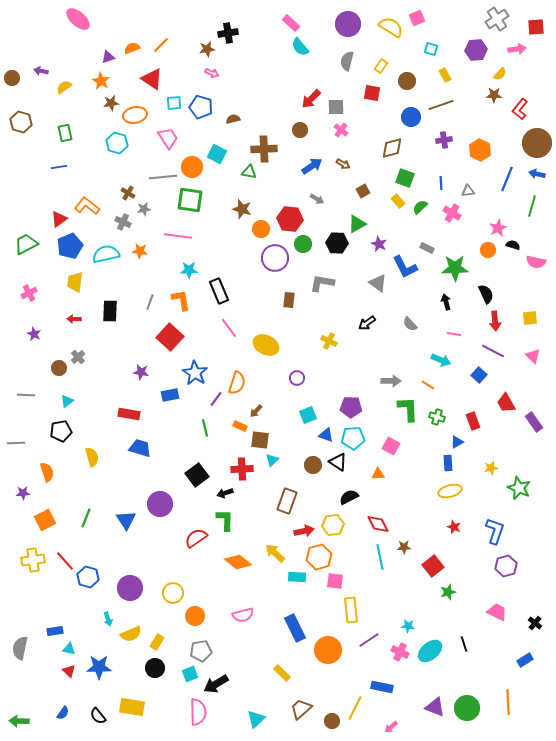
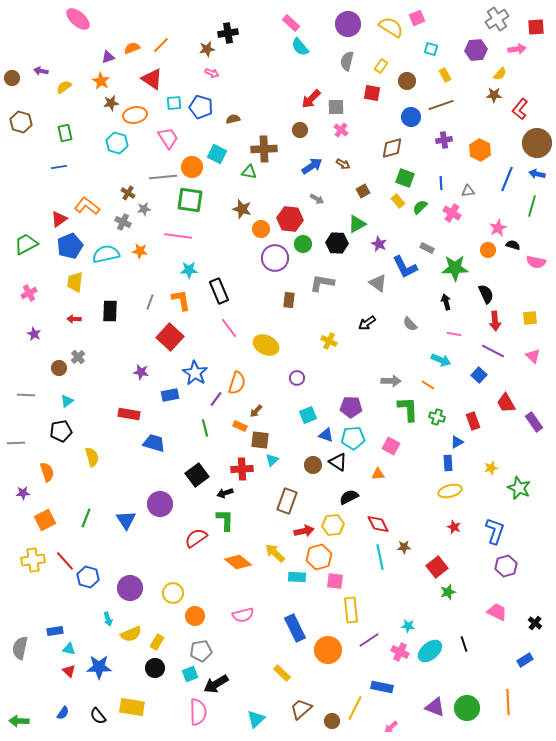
blue trapezoid at (140, 448): moved 14 px right, 5 px up
red square at (433, 566): moved 4 px right, 1 px down
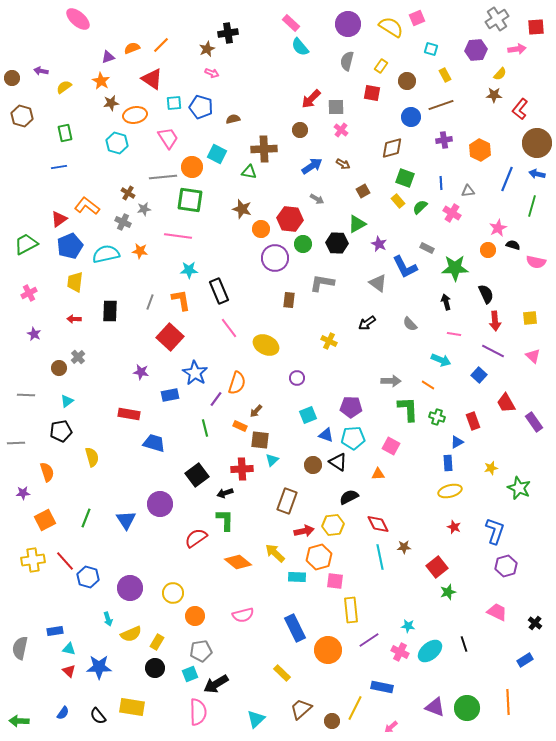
brown star at (207, 49): rotated 14 degrees counterclockwise
brown hexagon at (21, 122): moved 1 px right, 6 px up
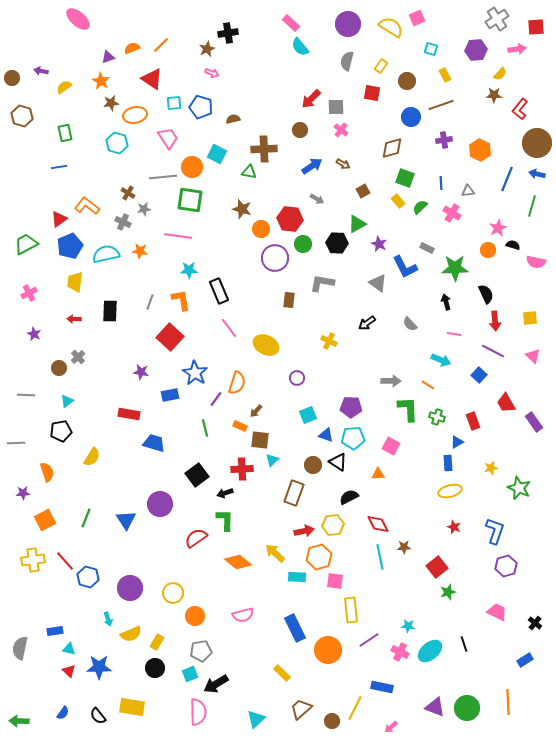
yellow semicircle at (92, 457): rotated 48 degrees clockwise
brown rectangle at (287, 501): moved 7 px right, 8 px up
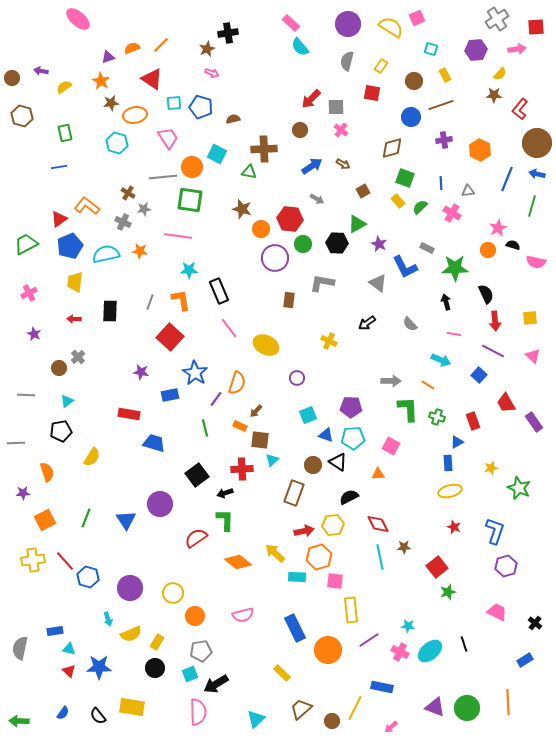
brown circle at (407, 81): moved 7 px right
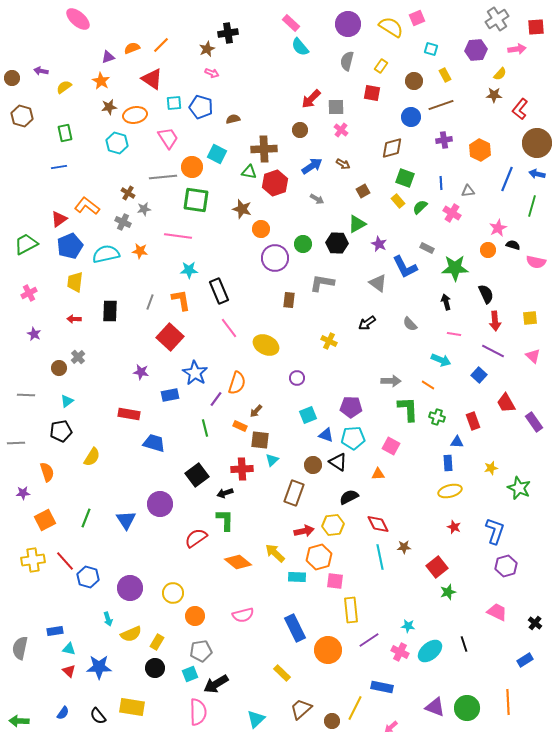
brown star at (111, 103): moved 2 px left, 4 px down
green square at (190, 200): moved 6 px right
red hexagon at (290, 219): moved 15 px left, 36 px up; rotated 25 degrees counterclockwise
blue triangle at (457, 442): rotated 32 degrees clockwise
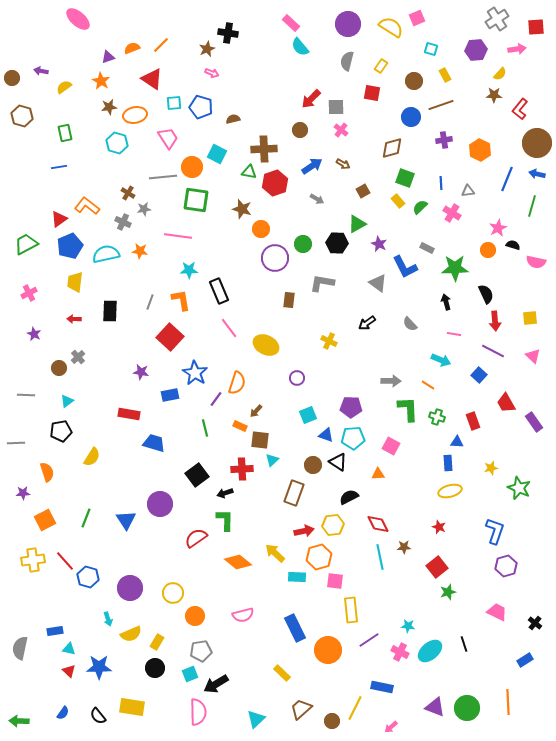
black cross at (228, 33): rotated 18 degrees clockwise
red star at (454, 527): moved 15 px left
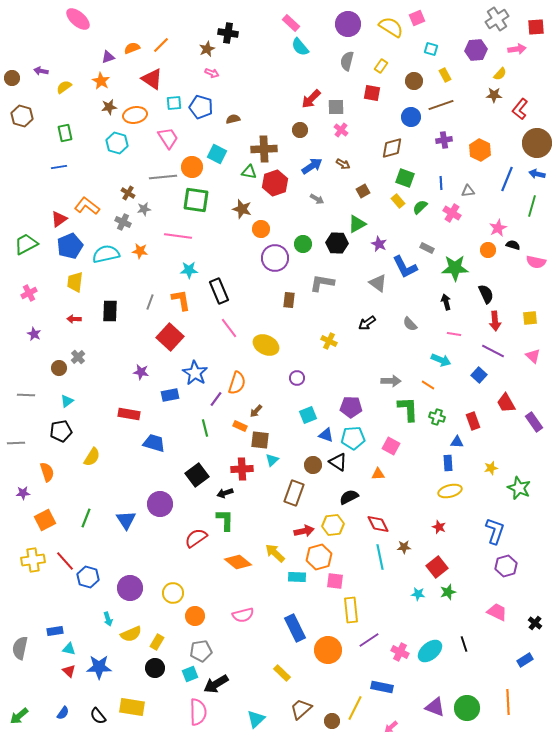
cyan star at (408, 626): moved 10 px right, 32 px up
green arrow at (19, 721): moved 5 px up; rotated 42 degrees counterclockwise
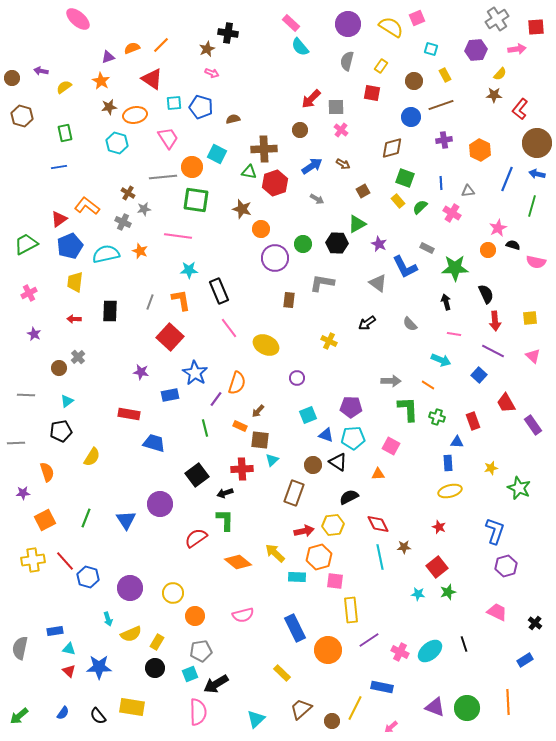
orange star at (140, 251): rotated 14 degrees clockwise
brown arrow at (256, 411): moved 2 px right
purple rectangle at (534, 422): moved 1 px left, 3 px down
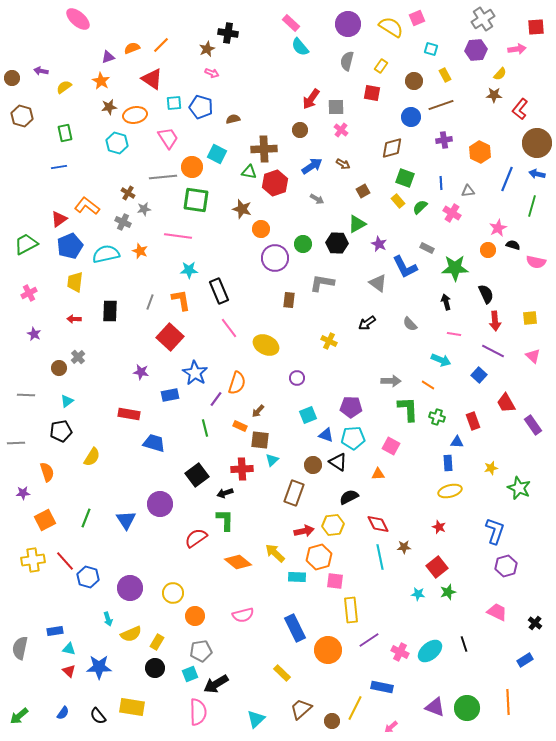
gray cross at (497, 19): moved 14 px left
red arrow at (311, 99): rotated 10 degrees counterclockwise
orange hexagon at (480, 150): moved 2 px down
